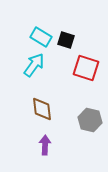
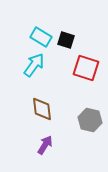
purple arrow: rotated 30 degrees clockwise
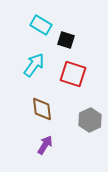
cyan rectangle: moved 12 px up
red square: moved 13 px left, 6 px down
gray hexagon: rotated 20 degrees clockwise
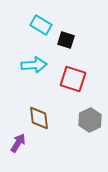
cyan arrow: rotated 50 degrees clockwise
red square: moved 5 px down
brown diamond: moved 3 px left, 9 px down
purple arrow: moved 27 px left, 2 px up
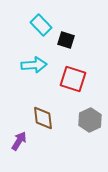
cyan rectangle: rotated 15 degrees clockwise
brown diamond: moved 4 px right
purple arrow: moved 1 px right, 2 px up
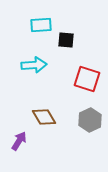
cyan rectangle: rotated 50 degrees counterclockwise
black square: rotated 12 degrees counterclockwise
red square: moved 14 px right
brown diamond: moved 1 px right, 1 px up; rotated 25 degrees counterclockwise
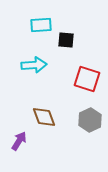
brown diamond: rotated 10 degrees clockwise
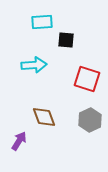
cyan rectangle: moved 1 px right, 3 px up
